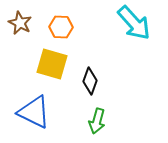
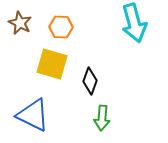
cyan arrow: rotated 27 degrees clockwise
blue triangle: moved 1 px left, 3 px down
green arrow: moved 5 px right, 3 px up; rotated 10 degrees counterclockwise
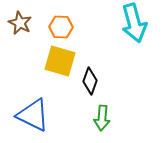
yellow square: moved 8 px right, 3 px up
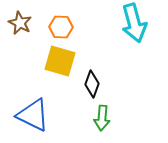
black diamond: moved 2 px right, 3 px down
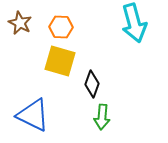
green arrow: moved 1 px up
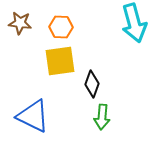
brown star: rotated 20 degrees counterclockwise
yellow square: rotated 24 degrees counterclockwise
blue triangle: moved 1 px down
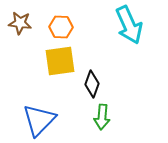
cyan arrow: moved 5 px left, 2 px down; rotated 9 degrees counterclockwise
blue triangle: moved 6 px right, 4 px down; rotated 48 degrees clockwise
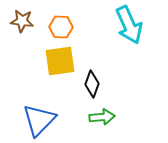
brown star: moved 2 px right, 2 px up
green arrow: rotated 100 degrees counterclockwise
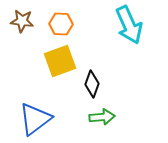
orange hexagon: moved 3 px up
yellow square: rotated 12 degrees counterclockwise
blue triangle: moved 4 px left, 1 px up; rotated 9 degrees clockwise
